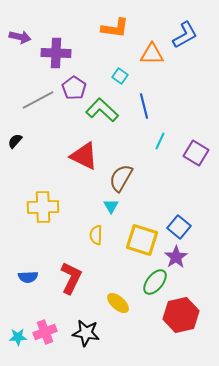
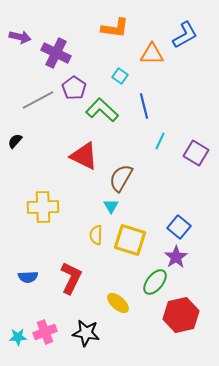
purple cross: rotated 24 degrees clockwise
yellow square: moved 12 px left
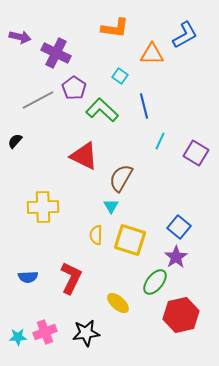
black star: rotated 16 degrees counterclockwise
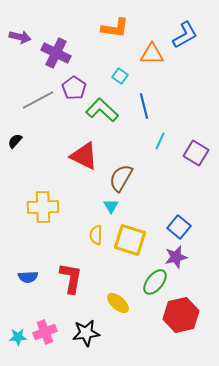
purple star: rotated 20 degrees clockwise
red L-shape: rotated 16 degrees counterclockwise
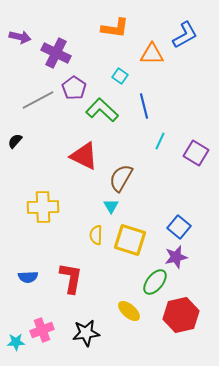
yellow ellipse: moved 11 px right, 8 px down
pink cross: moved 3 px left, 2 px up
cyan star: moved 2 px left, 5 px down
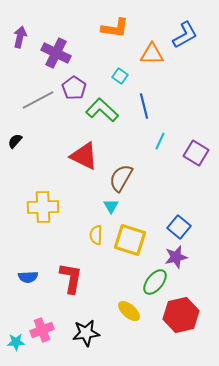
purple arrow: rotated 90 degrees counterclockwise
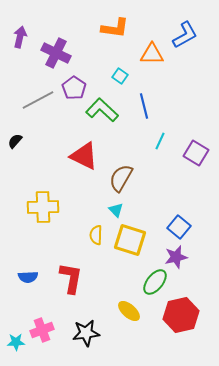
cyan triangle: moved 5 px right, 4 px down; rotated 14 degrees counterclockwise
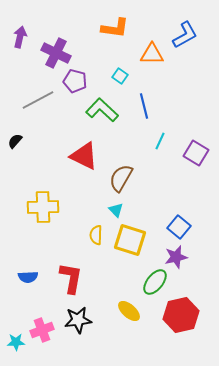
purple pentagon: moved 1 px right, 7 px up; rotated 20 degrees counterclockwise
black star: moved 8 px left, 13 px up
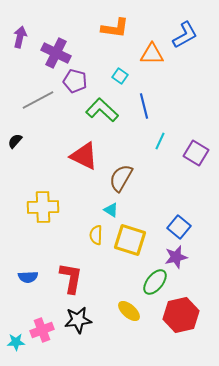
cyan triangle: moved 5 px left; rotated 14 degrees counterclockwise
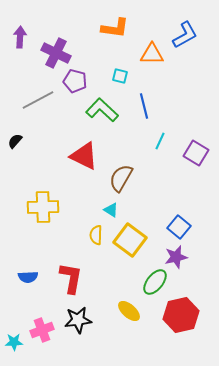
purple arrow: rotated 10 degrees counterclockwise
cyan square: rotated 21 degrees counterclockwise
yellow square: rotated 20 degrees clockwise
cyan star: moved 2 px left
